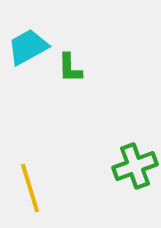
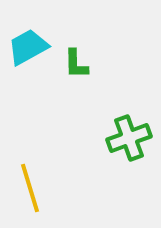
green L-shape: moved 6 px right, 4 px up
green cross: moved 6 px left, 28 px up
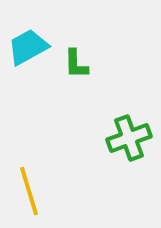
yellow line: moved 1 px left, 3 px down
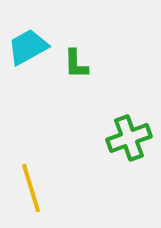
yellow line: moved 2 px right, 3 px up
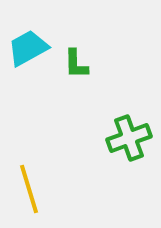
cyan trapezoid: moved 1 px down
yellow line: moved 2 px left, 1 px down
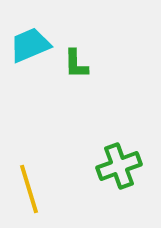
cyan trapezoid: moved 2 px right, 3 px up; rotated 6 degrees clockwise
green cross: moved 10 px left, 28 px down
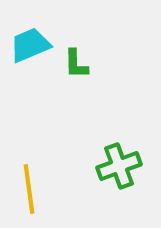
yellow line: rotated 9 degrees clockwise
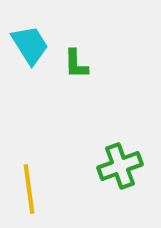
cyan trapezoid: rotated 81 degrees clockwise
green cross: moved 1 px right
